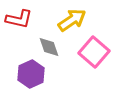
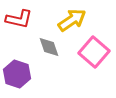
purple hexagon: moved 14 px left; rotated 16 degrees counterclockwise
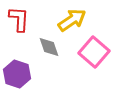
red L-shape: rotated 100 degrees counterclockwise
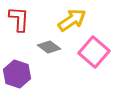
gray diamond: rotated 35 degrees counterclockwise
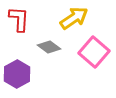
yellow arrow: moved 2 px right, 2 px up
purple hexagon: rotated 12 degrees clockwise
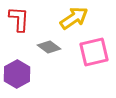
pink square: rotated 36 degrees clockwise
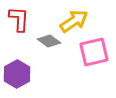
yellow arrow: moved 3 px down
gray diamond: moved 6 px up
